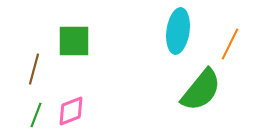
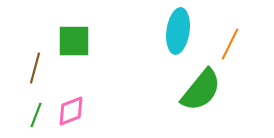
brown line: moved 1 px right, 1 px up
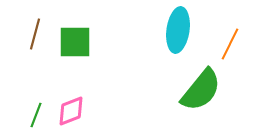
cyan ellipse: moved 1 px up
green square: moved 1 px right, 1 px down
brown line: moved 34 px up
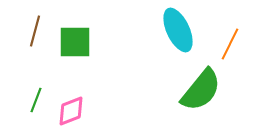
cyan ellipse: rotated 33 degrees counterclockwise
brown line: moved 3 px up
green line: moved 15 px up
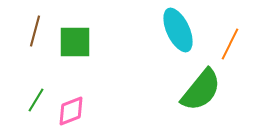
green line: rotated 10 degrees clockwise
